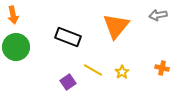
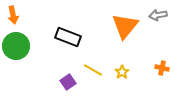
orange triangle: moved 9 px right
green circle: moved 1 px up
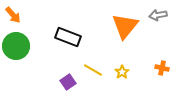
orange arrow: rotated 30 degrees counterclockwise
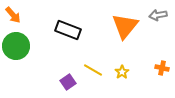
black rectangle: moved 7 px up
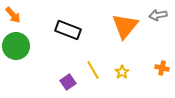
yellow line: rotated 30 degrees clockwise
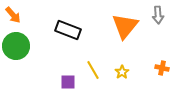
gray arrow: rotated 84 degrees counterclockwise
purple square: rotated 35 degrees clockwise
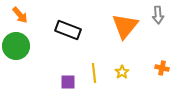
orange arrow: moved 7 px right
yellow line: moved 1 px right, 3 px down; rotated 24 degrees clockwise
